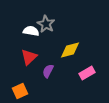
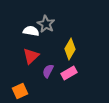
yellow diamond: moved 1 px up; rotated 45 degrees counterclockwise
red triangle: moved 2 px right, 1 px up
pink rectangle: moved 18 px left
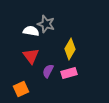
gray star: rotated 12 degrees counterclockwise
red triangle: rotated 24 degrees counterclockwise
pink rectangle: rotated 14 degrees clockwise
orange square: moved 1 px right, 2 px up
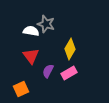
pink rectangle: rotated 14 degrees counterclockwise
